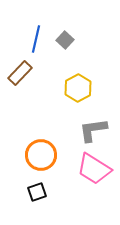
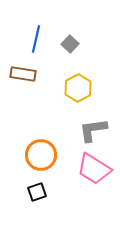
gray square: moved 5 px right, 4 px down
brown rectangle: moved 3 px right, 1 px down; rotated 55 degrees clockwise
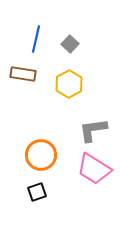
yellow hexagon: moved 9 px left, 4 px up
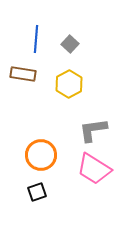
blue line: rotated 8 degrees counterclockwise
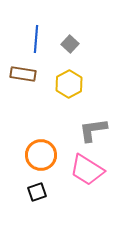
pink trapezoid: moved 7 px left, 1 px down
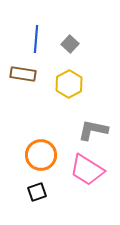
gray L-shape: rotated 20 degrees clockwise
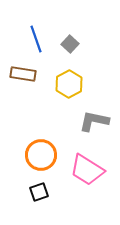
blue line: rotated 24 degrees counterclockwise
gray L-shape: moved 1 px right, 9 px up
black square: moved 2 px right
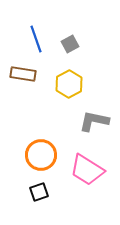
gray square: rotated 18 degrees clockwise
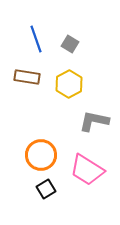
gray square: rotated 30 degrees counterclockwise
brown rectangle: moved 4 px right, 3 px down
black square: moved 7 px right, 3 px up; rotated 12 degrees counterclockwise
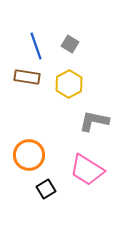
blue line: moved 7 px down
orange circle: moved 12 px left
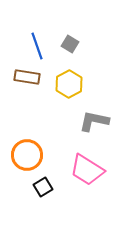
blue line: moved 1 px right
orange circle: moved 2 px left
black square: moved 3 px left, 2 px up
